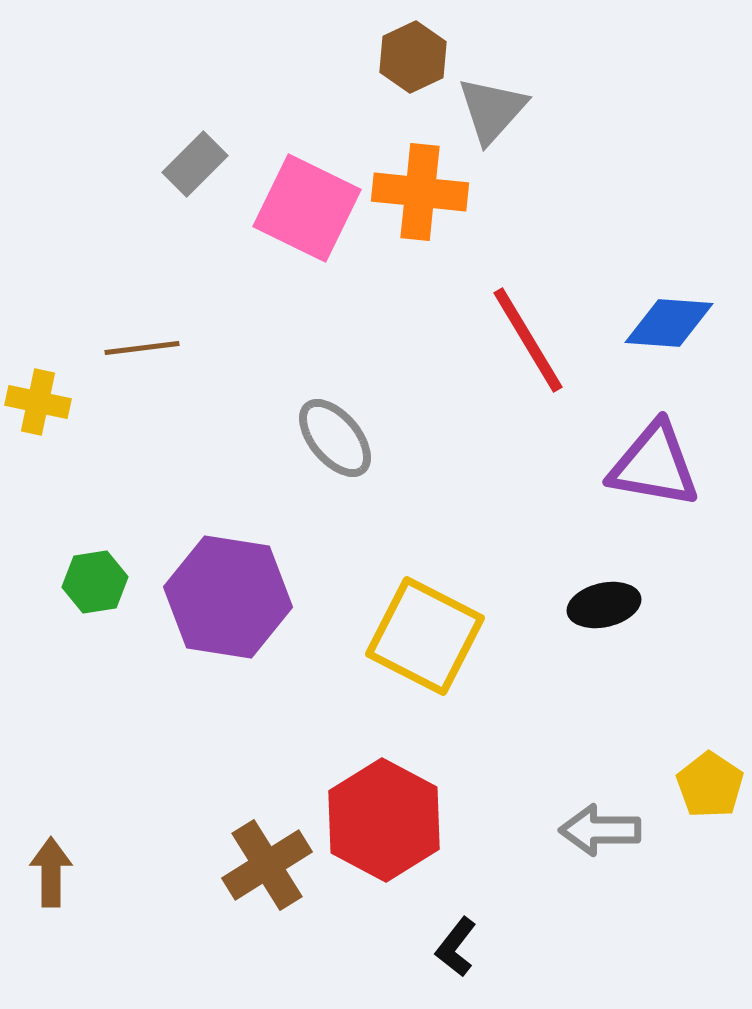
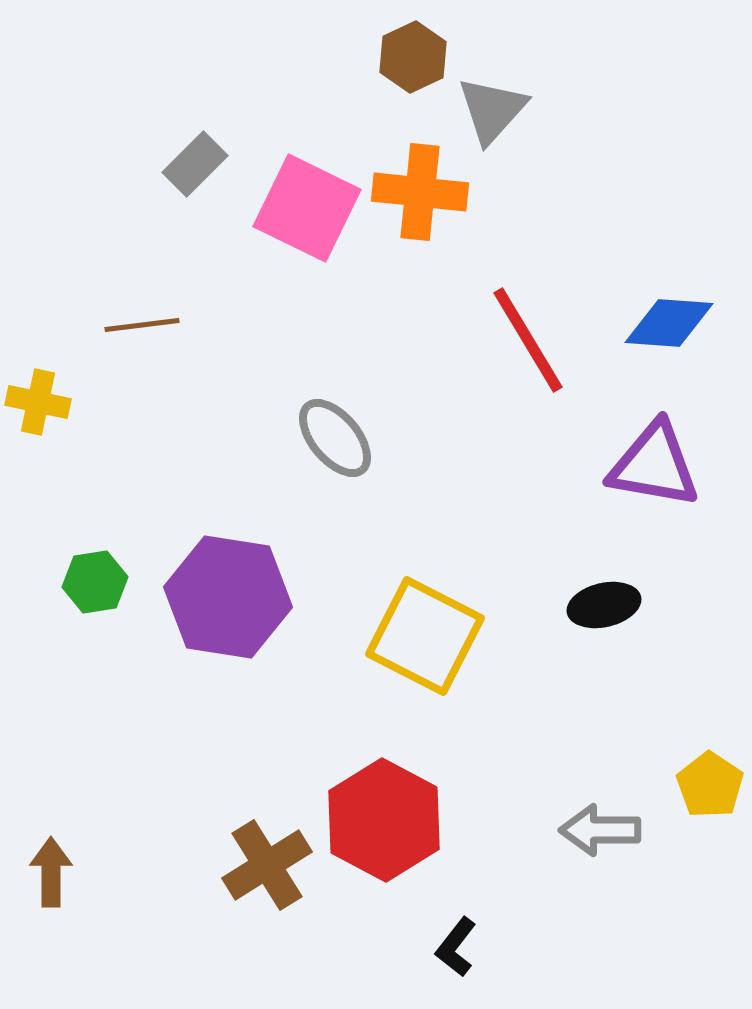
brown line: moved 23 px up
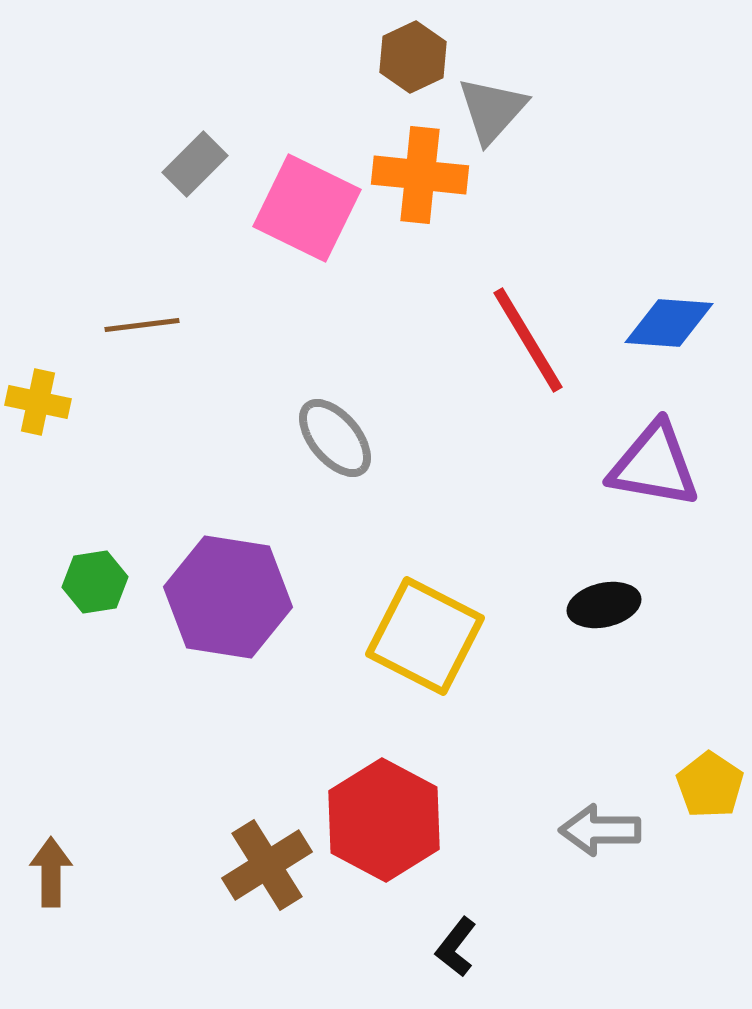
orange cross: moved 17 px up
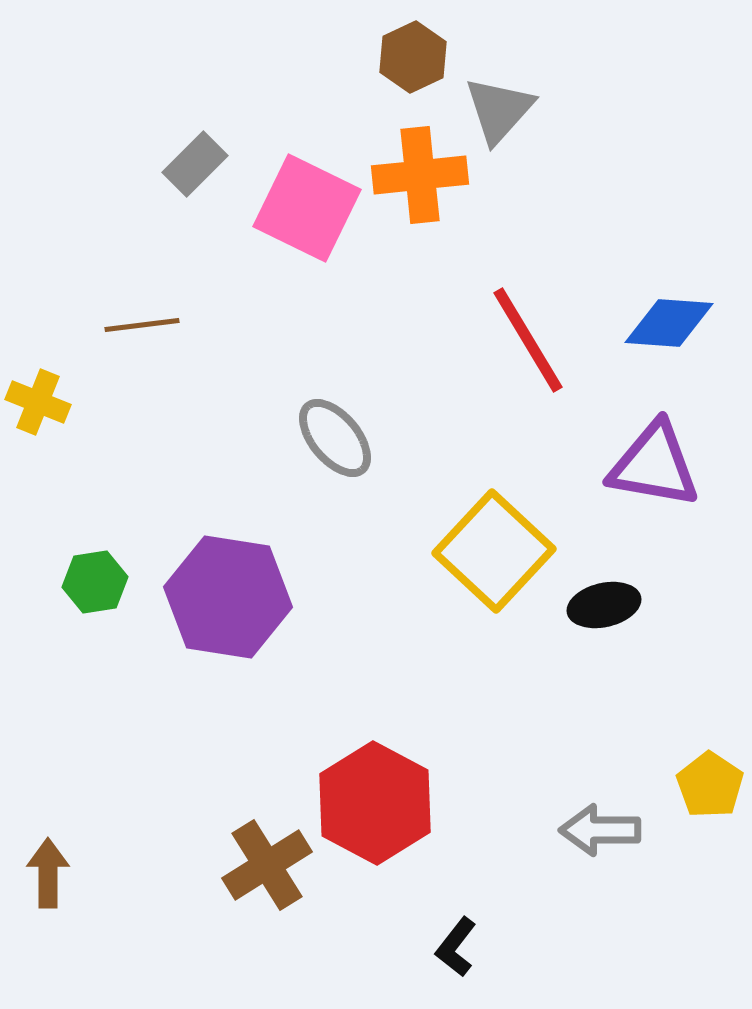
gray triangle: moved 7 px right
orange cross: rotated 12 degrees counterclockwise
yellow cross: rotated 10 degrees clockwise
yellow square: moved 69 px right, 85 px up; rotated 16 degrees clockwise
red hexagon: moved 9 px left, 17 px up
brown arrow: moved 3 px left, 1 px down
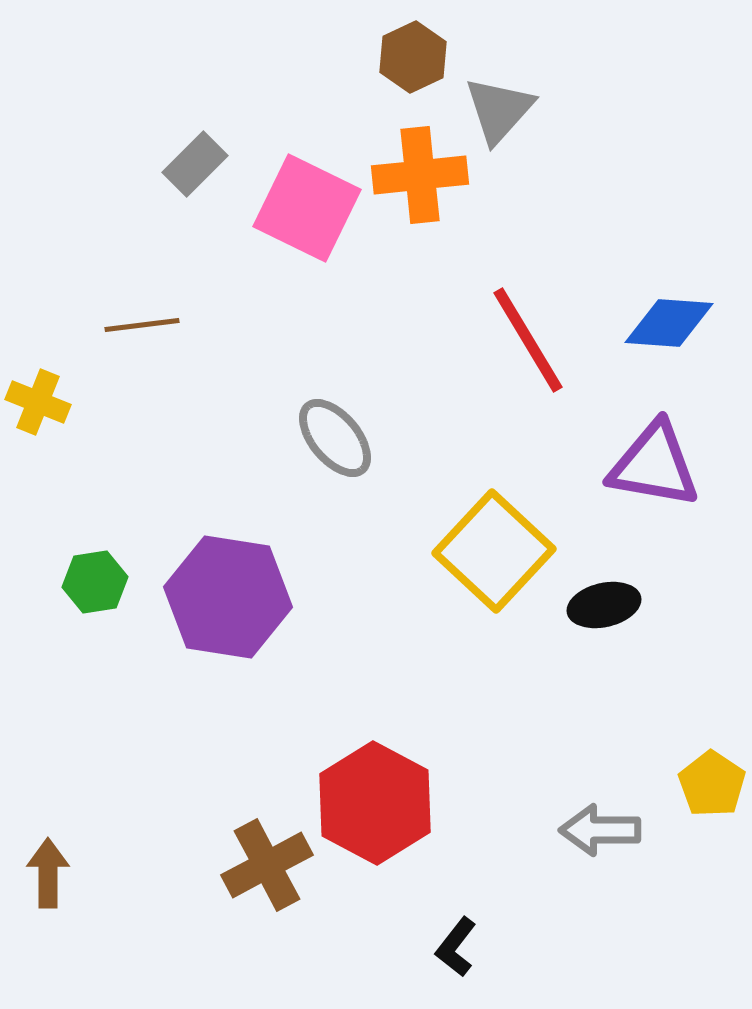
yellow pentagon: moved 2 px right, 1 px up
brown cross: rotated 4 degrees clockwise
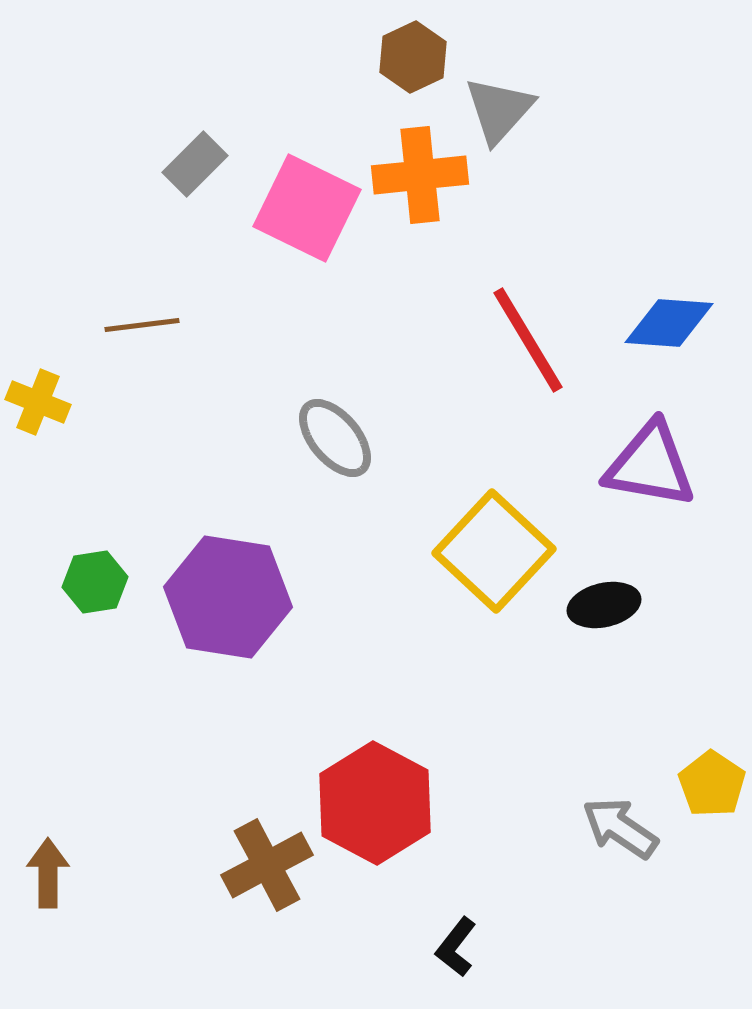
purple triangle: moved 4 px left
gray arrow: moved 20 px right, 2 px up; rotated 34 degrees clockwise
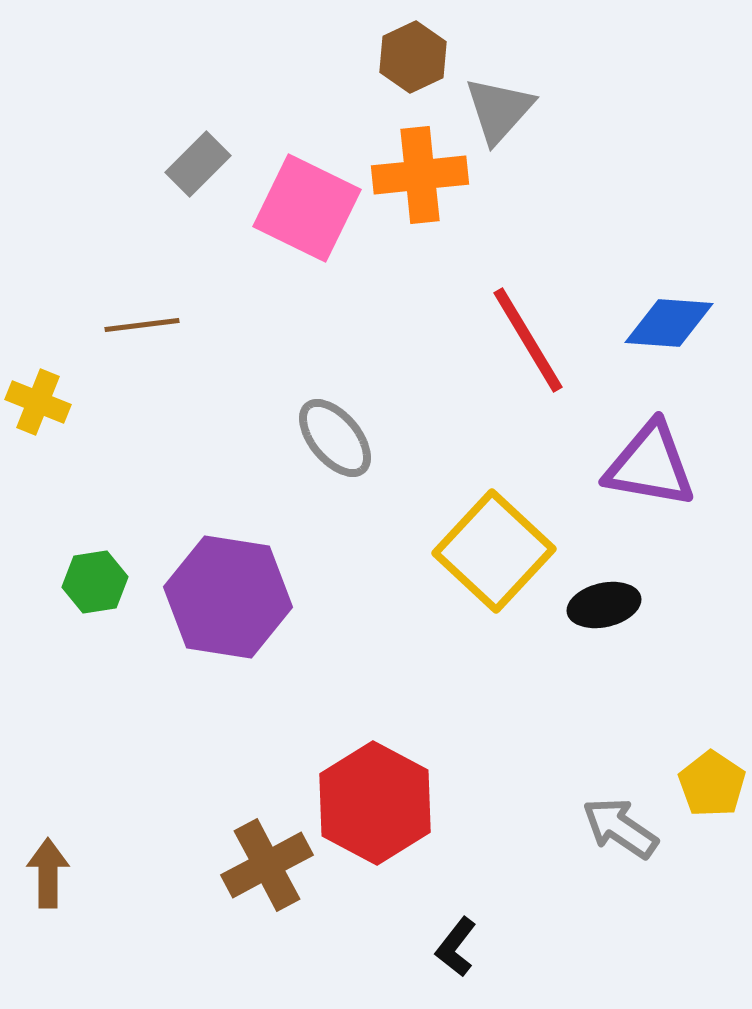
gray rectangle: moved 3 px right
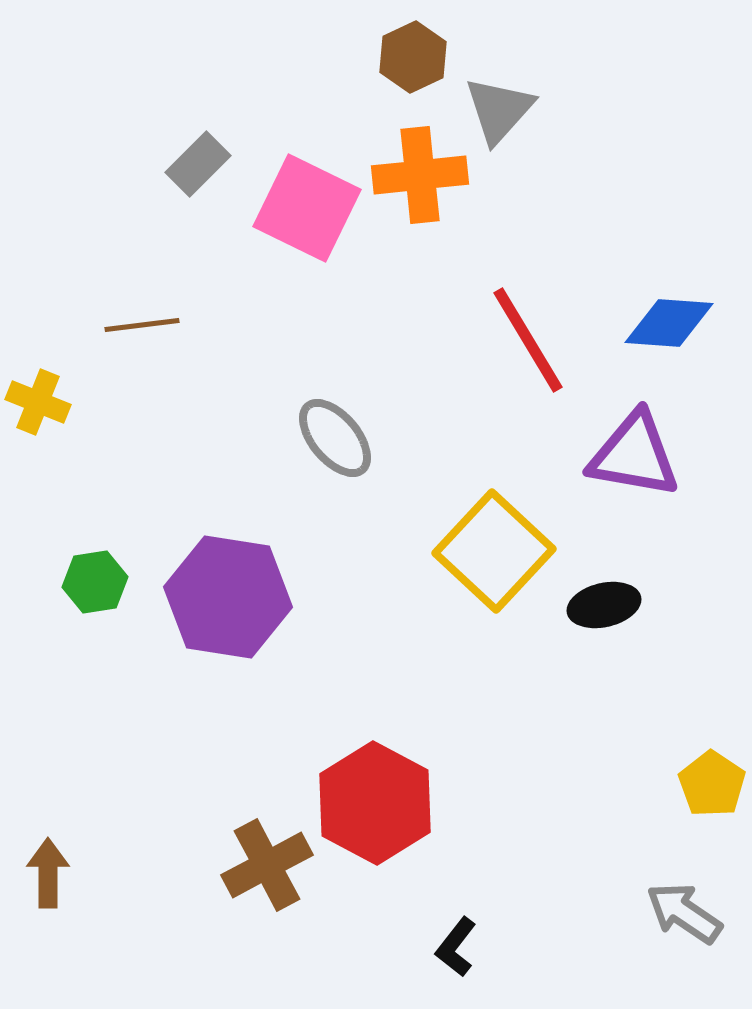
purple triangle: moved 16 px left, 10 px up
gray arrow: moved 64 px right, 85 px down
